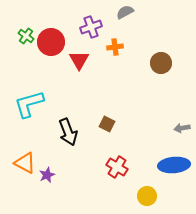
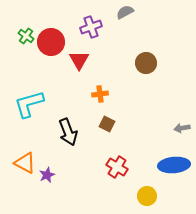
orange cross: moved 15 px left, 47 px down
brown circle: moved 15 px left
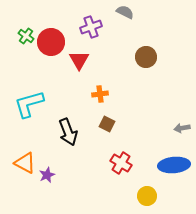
gray semicircle: rotated 54 degrees clockwise
brown circle: moved 6 px up
red cross: moved 4 px right, 4 px up
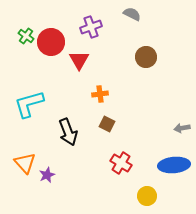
gray semicircle: moved 7 px right, 2 px down
orange triangle: rotated 20 degrees clockwise
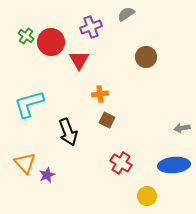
gray semicircle: moved 6 px left; rotated 60 degrees counterclockwise
brown square: moved 4 px up
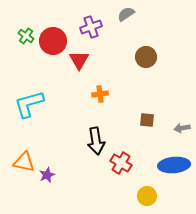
red circle: moved 2 px right, 1 px up
brown square: moved 40 px right; rotated 21 degrees counterclockwise
black arrow: moved 28 px right, 9 px down; rotated 12 degrees clockwise
orange triangle: moved 1 px left, 1 px up; rotated 35 degrees counterclockwise
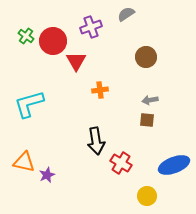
red triangle: moved 3 px left, 1 px down
orange cross: moved 4 px up
gray arrow: moved 32 px left, 28 px up
blue ellipse: rotated 16 degrees counterclockwise
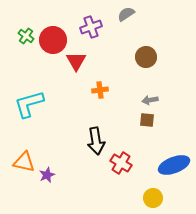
red circle: moved 1 px up
yellow circle: moved 6 px right, 2 px down
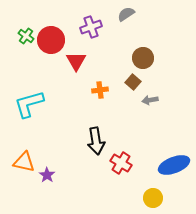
red circle: moved 2 px left
brown circle: moved 3 px left, 1 px down
brown square: moved 14 px left, 38 px up; rotated 35 degrees clockwise
purple star: rotated 14 degrees counterclockwise
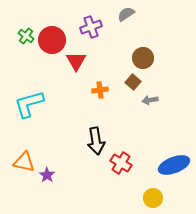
red circle: moved 1 px right
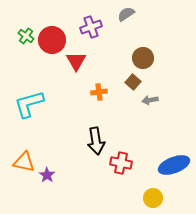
orange cross: moved 1 px left, 2 px down
red cross: rotated 20 degrees counterclockwise
